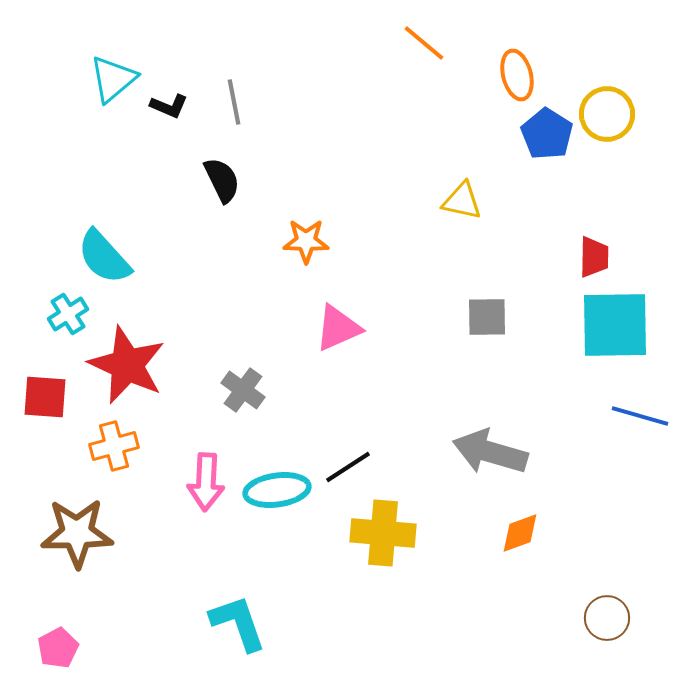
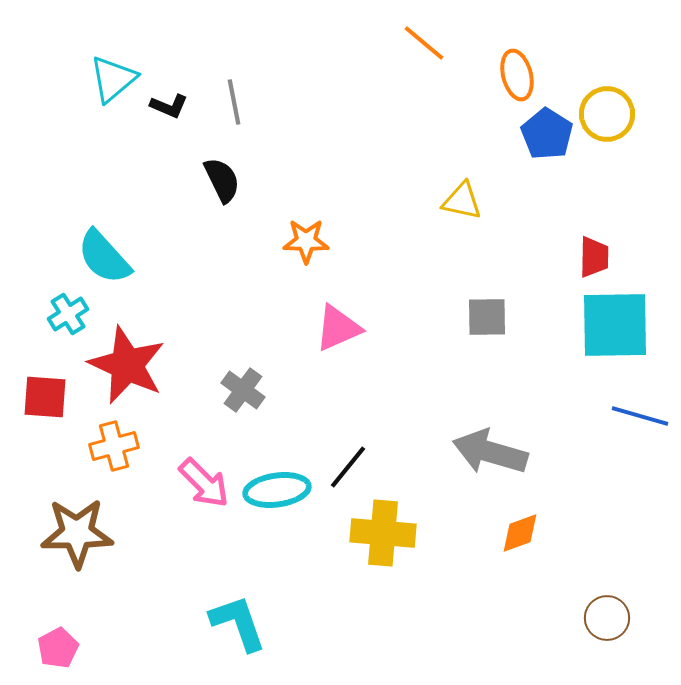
black line: rotated 18 degrees counterclockwise
pink arrow: moved 2 px left, 1 px down; rotated 48 degrees counterclockwise
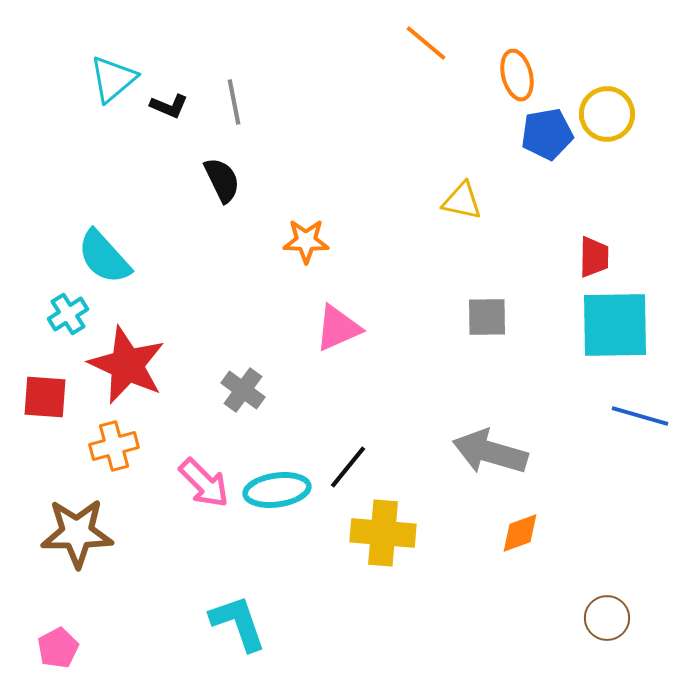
orange line: moved 2 px right
blue pentagon: rotated 30 degrees clockwise
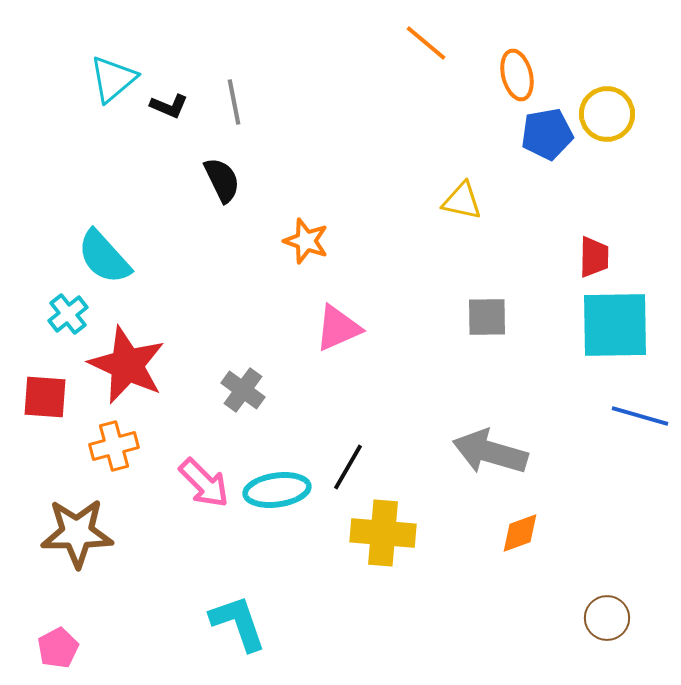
orange star: rotated 18 degrees clockwise
cyan cross: rotated 6 degrees counterclockwise
black line: rotated 9 degrees counterclockwise
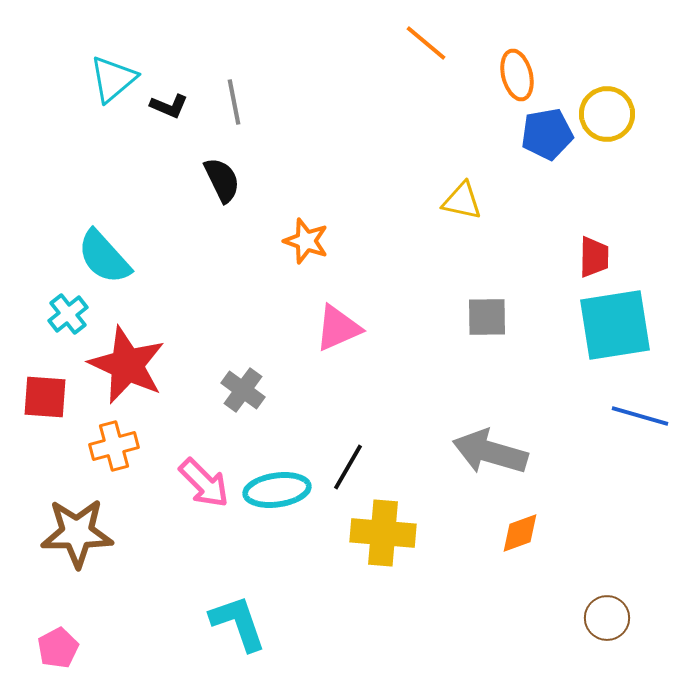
cyan square: rotated 8 degrees counterclockwise
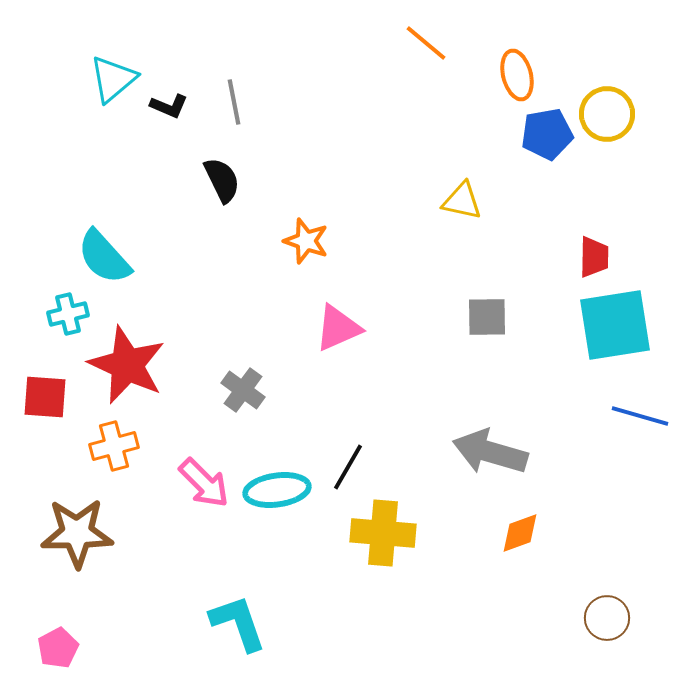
cyan cross: rotated 24 degrees clockwise
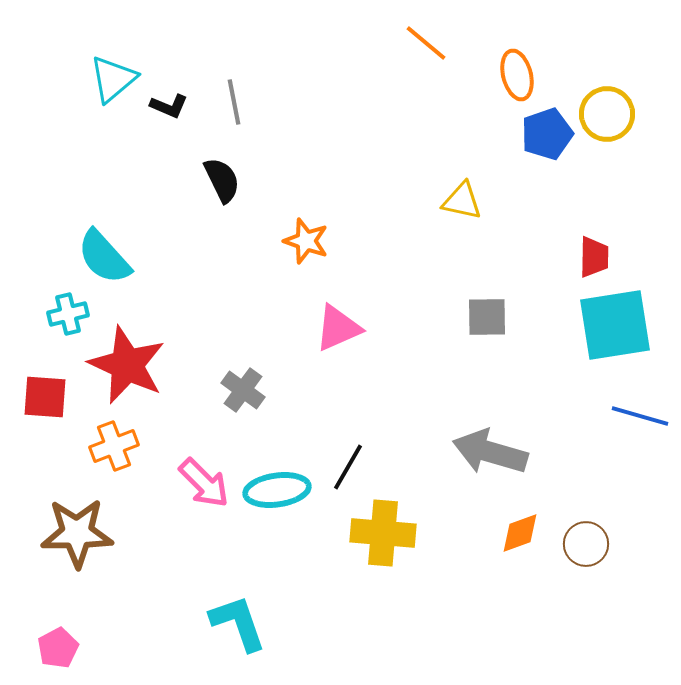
blue pentagon: rotated 9 degrees counterclockwise
orange cross: rotated 6 degrees counterclockwise
brown circle: moved 21 px left, 74 px up
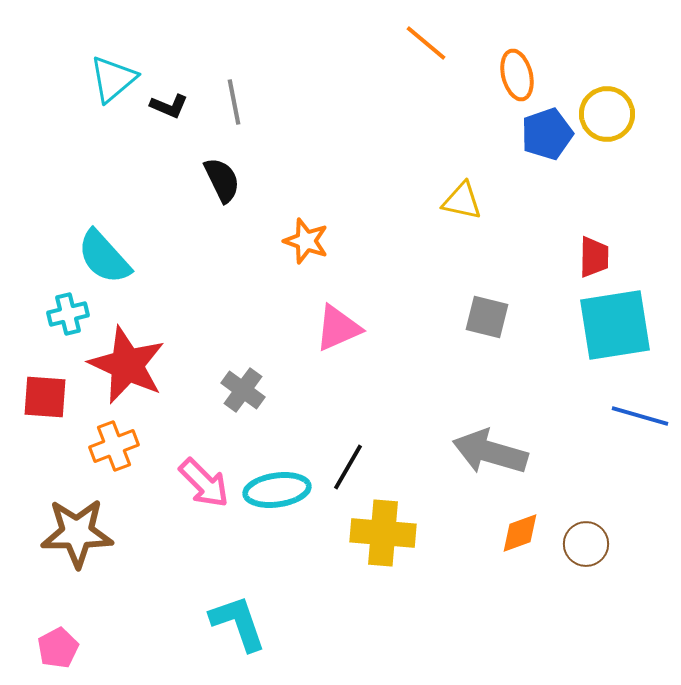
gray square: rotated 15 degrees clockwise
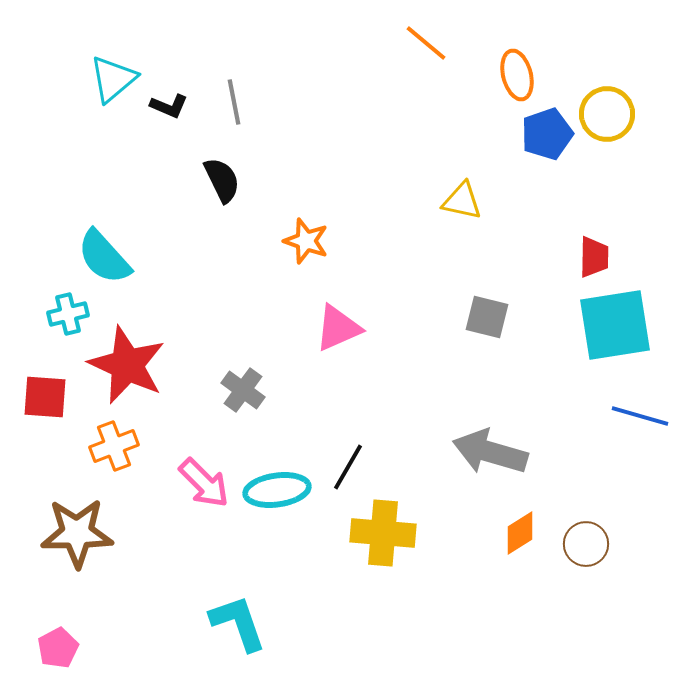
orange diamond: rotated 12 degrees counterclockwise
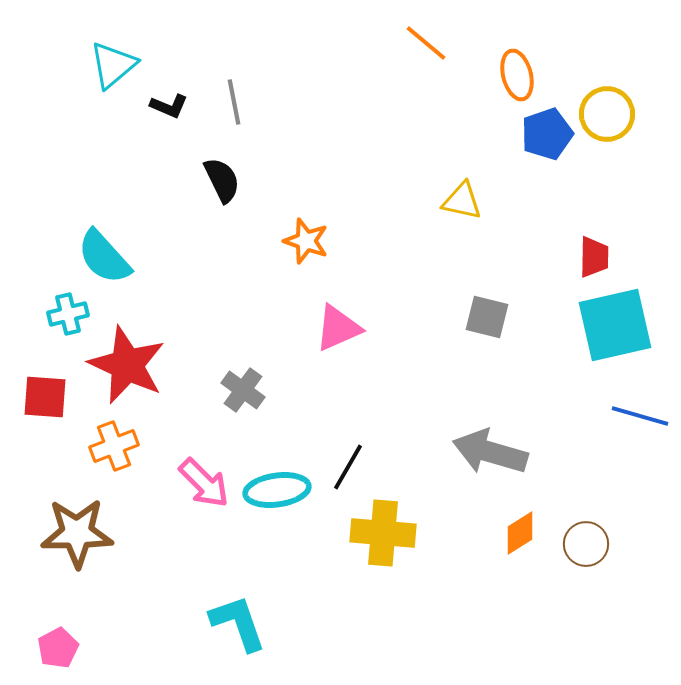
cyan triangle: moved 14 px up
cyan square: rotated 4 degrees counterclockwise
